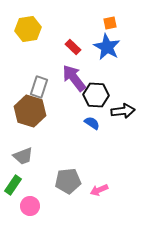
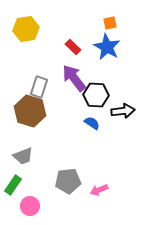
yellow hexagon: moved 2 px left
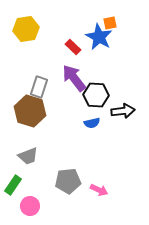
blue star: moved 8 px left, 10 px up
blue semicircle: rotated 133 degrees clockwise
gray trapezoid: moved 5 px right
pink arrow: rotated 132 degrees counterclockwise
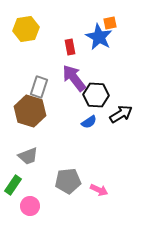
red rectangle: moved 3 px left; rotated 35 degrees clockwise
black arrow: moved 2 px left, 3 px down; rotated 25 degrees counterclockwise
blue semicircle: moved 3 px left, 1 px up; rotated 21 degrees counterclockwise
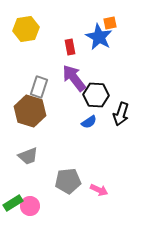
black arrow: rotated 140 degrees clockwise
green rectangle: moved 18 px down; rotated 24 degrees clockwise
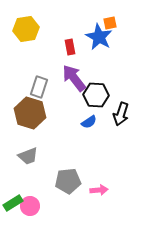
brown hexagon: moved 2 px down
pink arrow: rotated 30 degrees counterclockwise
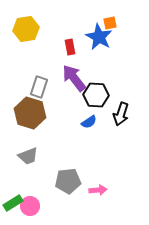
pink arrow: moved 1 px left
